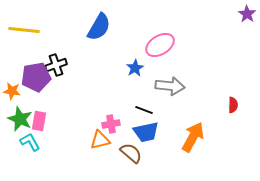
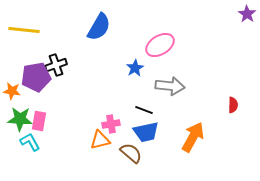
green star: rotated 20 degrees counterclockwise
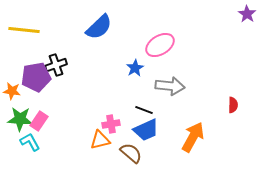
blue semicircle: rotated 16 degrees clockwise
pink rectangle: rotated 24 degrees clockwise
blue trapezoid: moved 2 px up; rotated 12 degrees counterclockwise
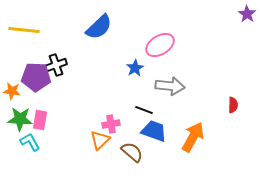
purple pentagon: rotated 12 degrees clockwise
pink rectangle: moved 1 px right, 1 px up; rotated 24 degrees counterclockwise
blue trapezoid: moved 8 px right, 1 px down; rotated 136 degrees counterclockwise
orange triangle: rotated 30 degrees counterclockwise
brown semicircle: moved 1 px right, 1 px up
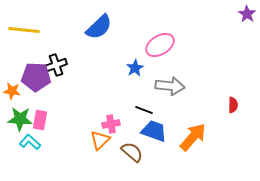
orange arrow: rotated 12 degrees clockwise
cyan L-shape: rotated 20 degrees counterclockwise
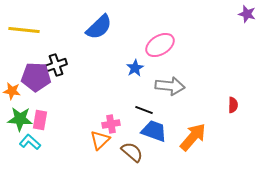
purple star: rotated 18 degrees counterclockwise
